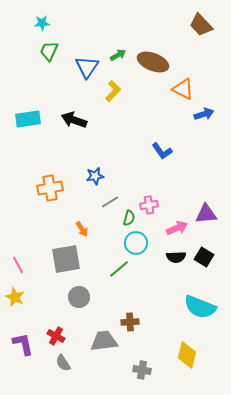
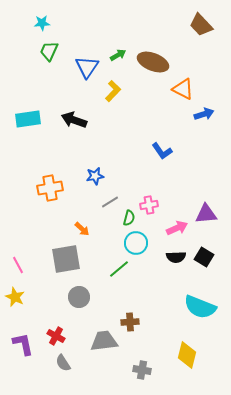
orange arrow: rotated 14 degrees counterclockwise
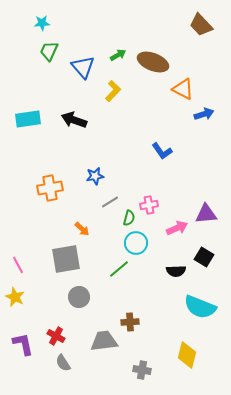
blue triangle: moved 4 px left; rotated 15 degrees counterclockwise
black semicircle: moved 14 px down
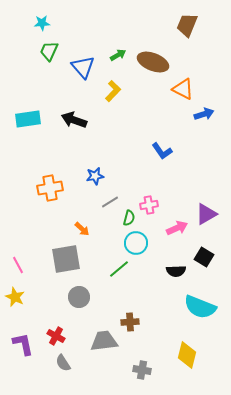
brown trapezoid: moved 14 px left; rotated 65 degrees clockwise
purple triangle: rotated 25 degrees counterclockwise
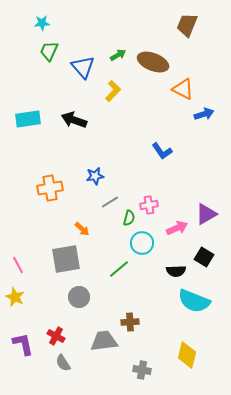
cyan circle: moved 6 px right
cyan semicircle: moved 6 px left, 6 px up
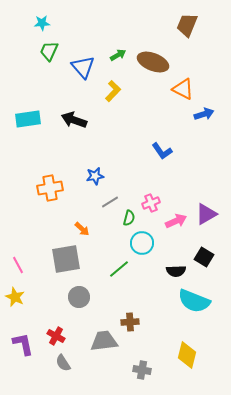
pink cross: moved 2 px right, 2 px up; rotated 12 degrees counterclockwise
pink arrow: moved 1 px left, 7 px up
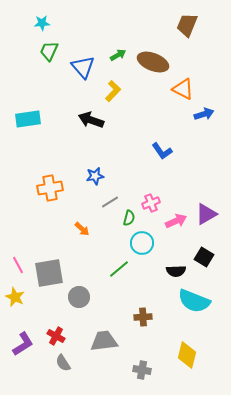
black arrow: moved 17 px right
gray square: moved 17 px left, 14 px down
brown cross: moved 13 px right, 5 px up
purple L-shape: rotated 70 degrees clockwise
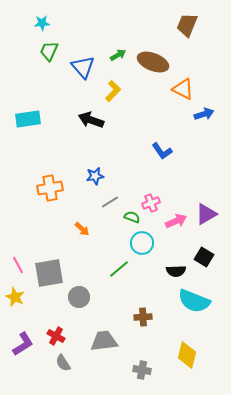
green semicircle: moved 3 px right, 1 px up; rotated 84 degrees counterclockwise
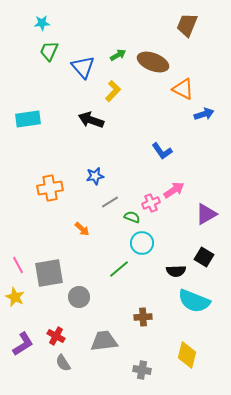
pink arrow: moved 2 px left, 31 px up; rotated 10 degrees counterclockwise
